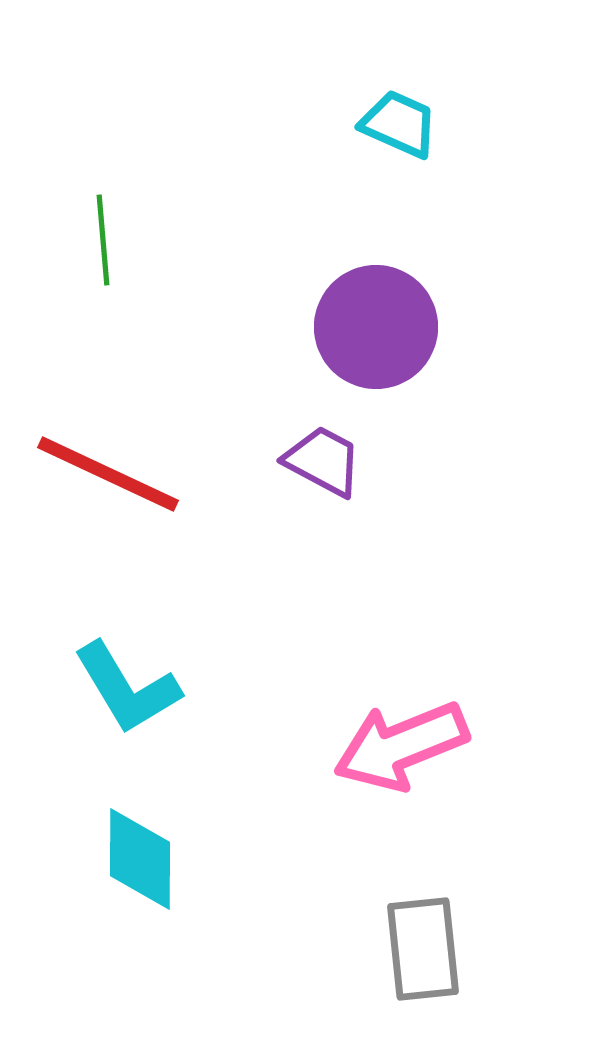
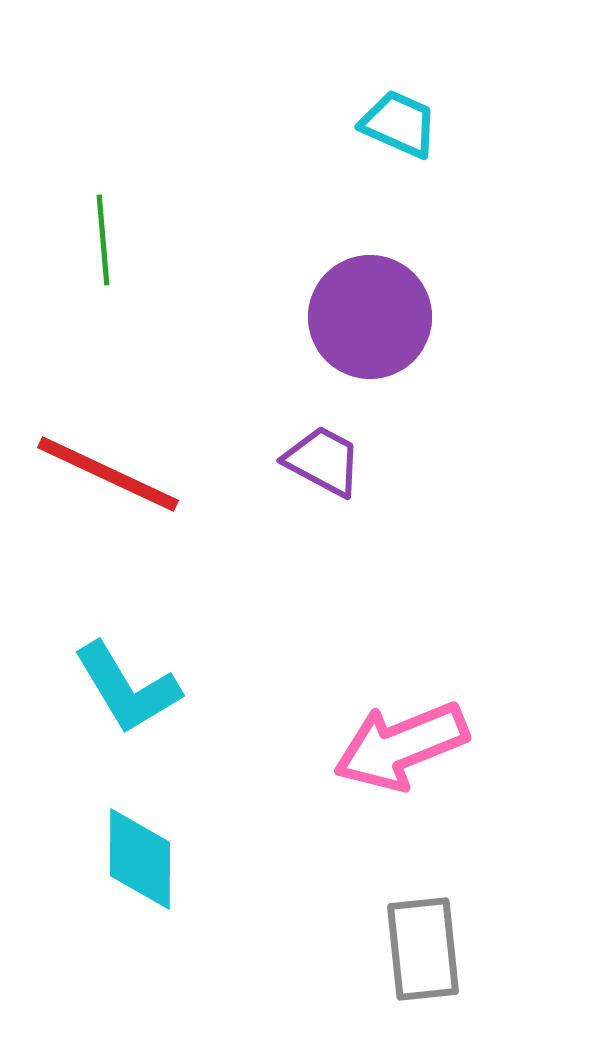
purple circle: moved 6 px left, 10 px up
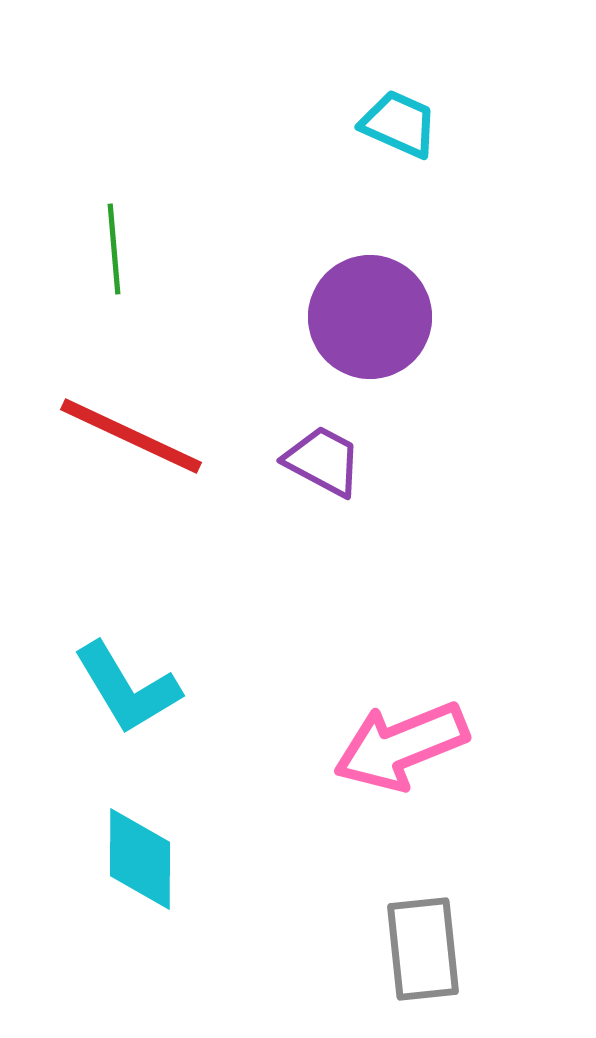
green line: moved 11 px right, 9 px down
red line: moved 23 px right, 38 px up
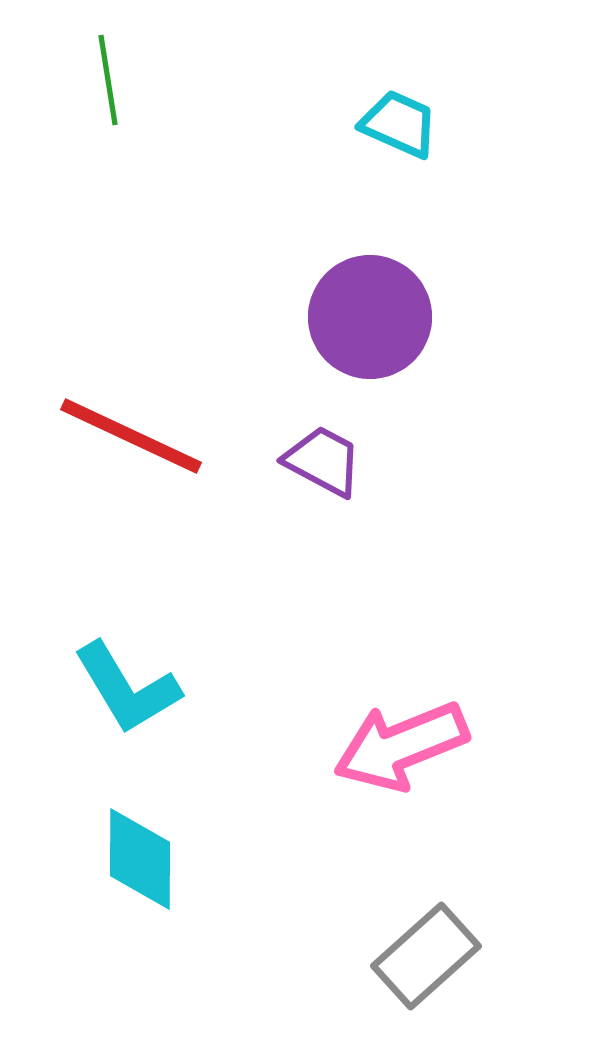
green line: moved 6 px left, 169 px up; rotated 4 degrees counterclockwise
gray rectangle: moved 3 px right, 7 px down; rotated 54 degrees clockwise
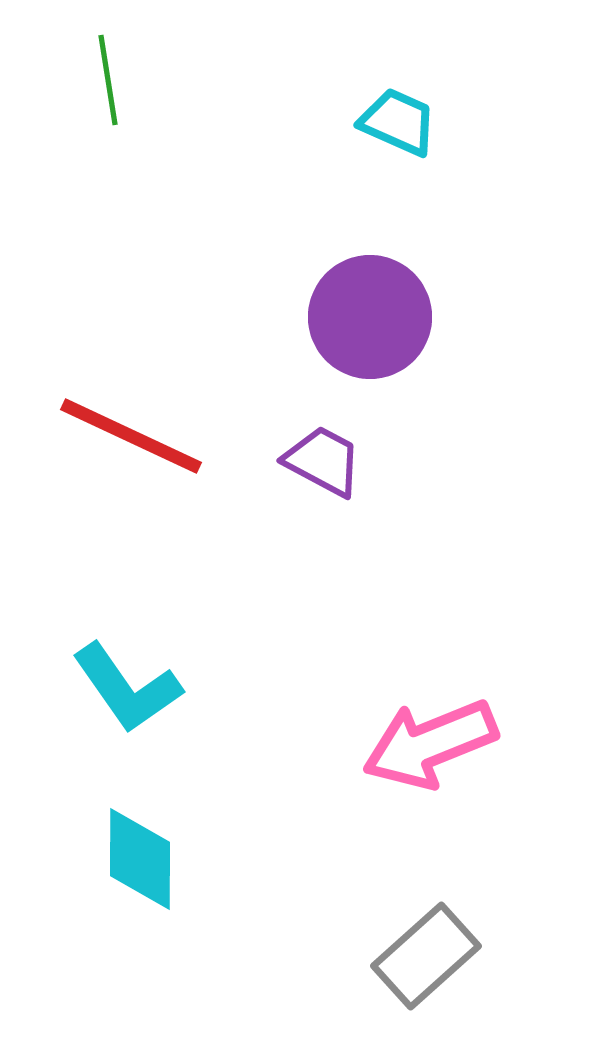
cyan trapezoid: moved 1 px left, 2 px up
cyan L-shape: rotated 4 degrees counterclockwise
pink arrow: moved 29 px right, 2 px up
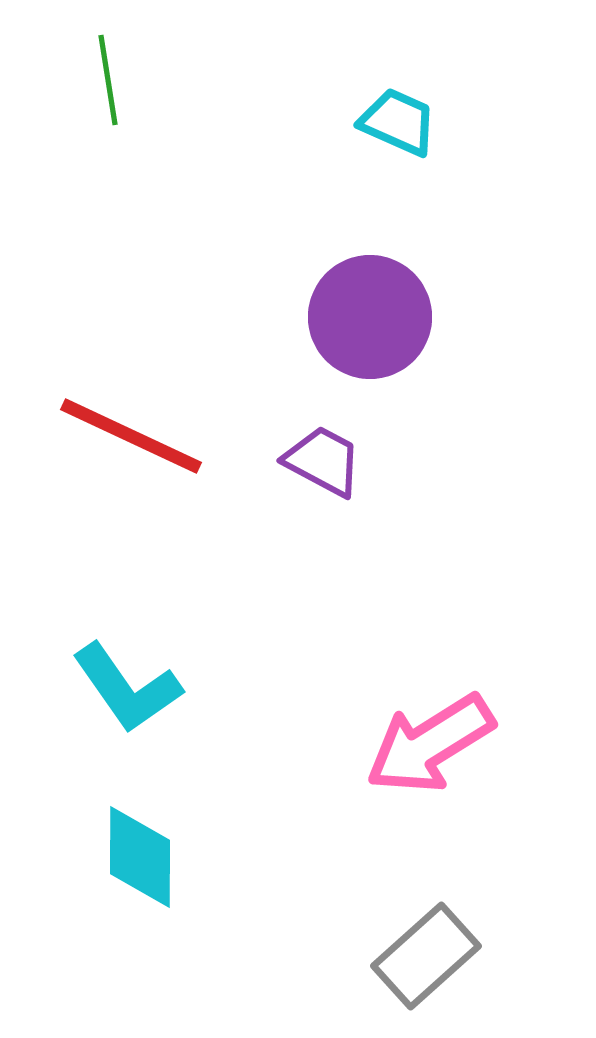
pink arrow: rotated 10 degrees counterclockwise
cyan diamond: moved 2 px up
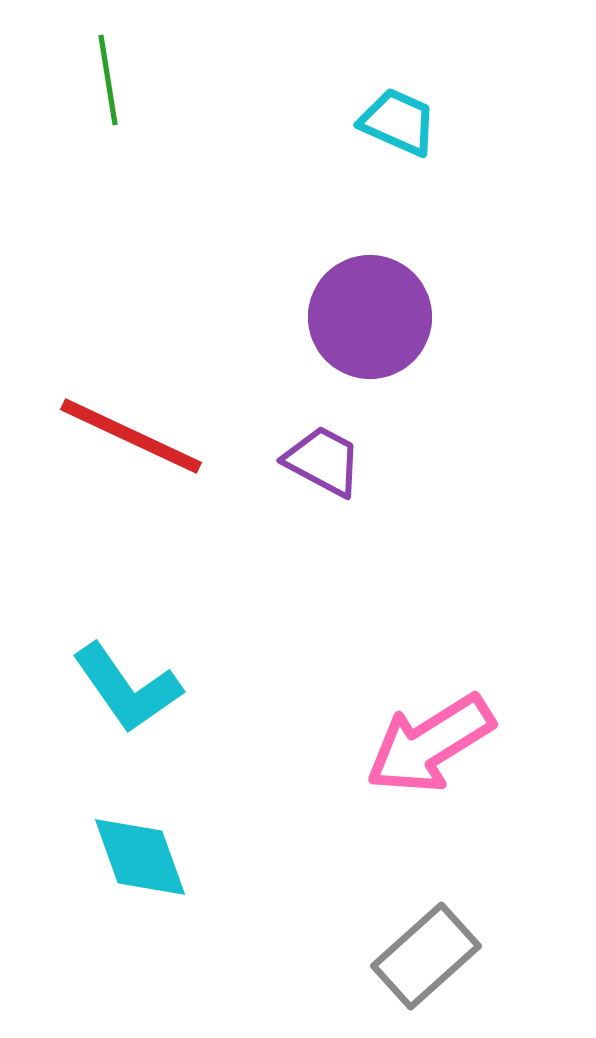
cyan diamond: rotated 20 degrees counterclockwise
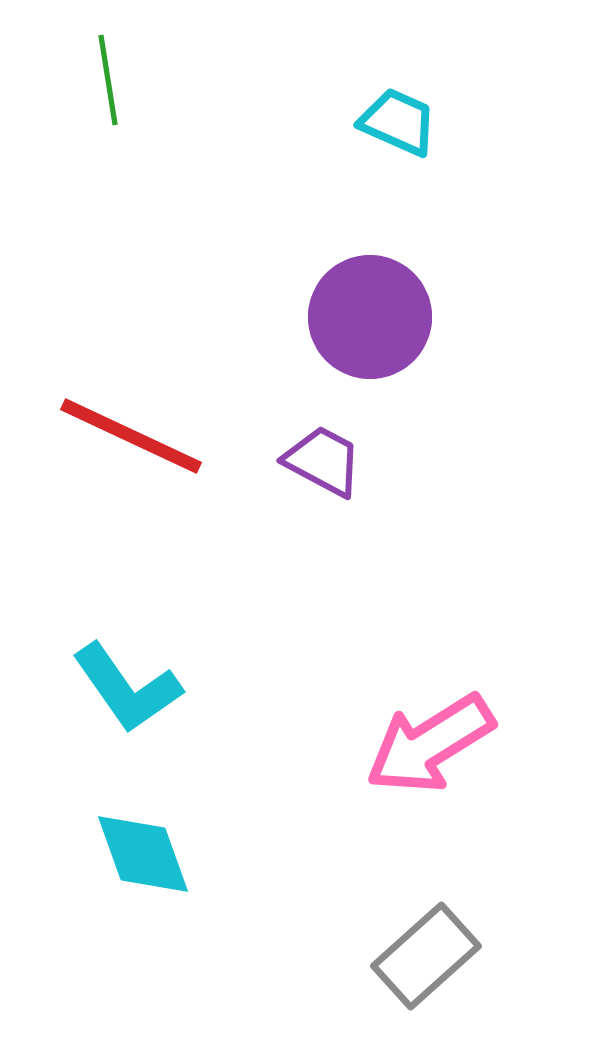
cyan diamond: moved 3 px right, 3 px up
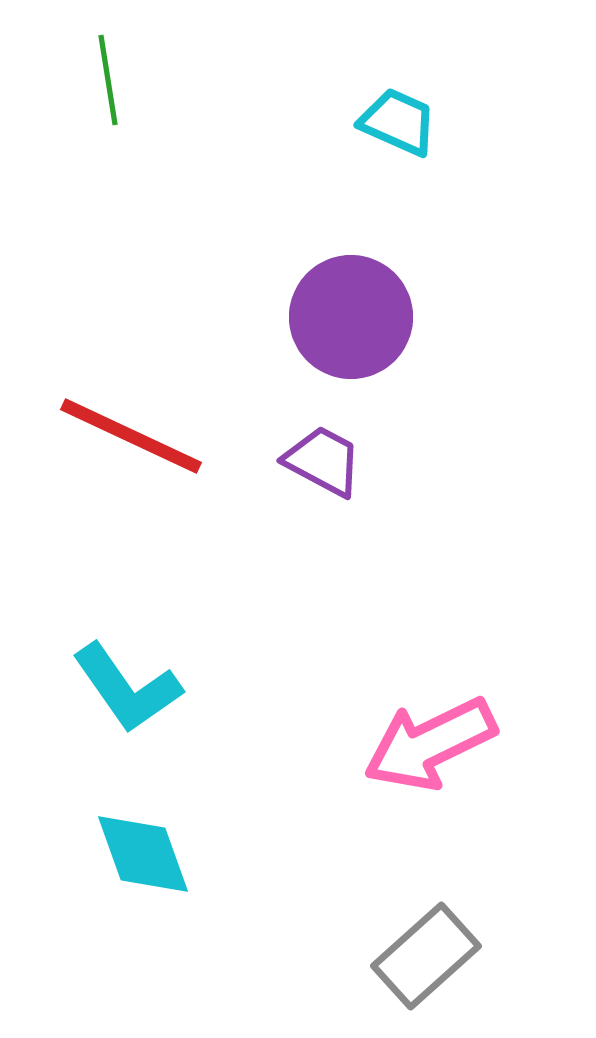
purple circle: moved 19 px left
pink arrow: rotated 6 degrees clockwise
